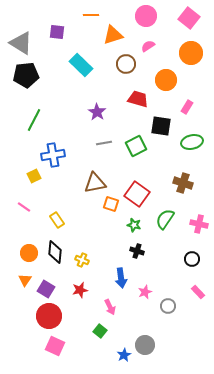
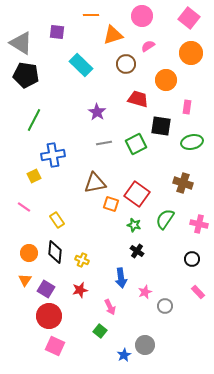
pink circle at (146, 16): moved 4 px left
black pentagon at (26, 75): rotated 15 degrees clockwise
pink rectangle at (187, 107): rotated 24 degrees counterclockwise
green square at (136, 146): moved 2 px up
black cross at (137, 251): rotated 16 degrees clockwise
gray circle at (168, 306): moved 3 px left
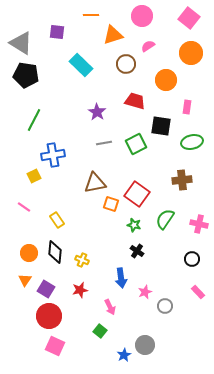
red trapezoid at (138, 99): moved 3 px left, 2 px down
brown cross at (183, 183): moved 1 px left, 3 px up; rotated 24 degrees counterclockwise
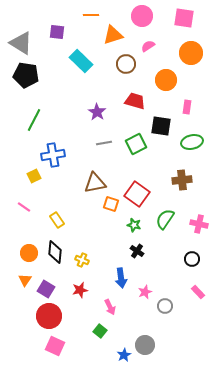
pink square at (189, 18): moved 5 px left; rotated 30 degrees counterclockwise
cyan rectangle at (81, 65): moved 4 px up
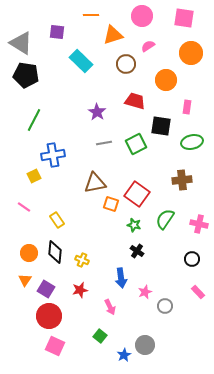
green square at (100, 331): moved 5 px down
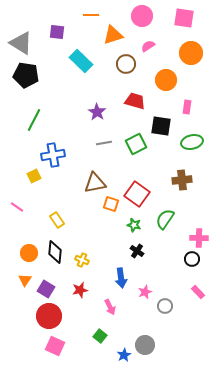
pink line at (24, 207): moved 7 px left
pink cross at (199, 224): moved 14 px down; rotated 12 degrees counterclockwise
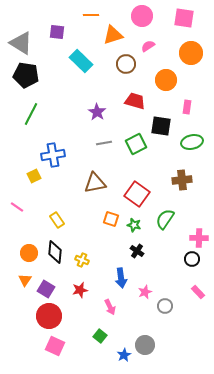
green line at (34, 120): moved 3 px left, 6 px up
orange square at (111, 204): moved 15 px down
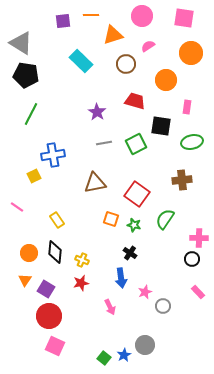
purple square at (57, 32): moved 6 px right, 11 px up; rotated 14 degrees counterclockwise
black cross at (137, 251): moved 7 px left, 2 px down
red star at (80, 290): moved 1 px right, 7 px up
gray circle at (165, 306): moved 2 px left
green square at (100, 336): moved 4 px right, 22 px down
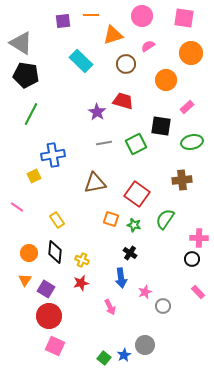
red trapezoid at (135, 101): moved 12 px left
pink rectangle at (187, 107): rotated 40 degrees clockwise
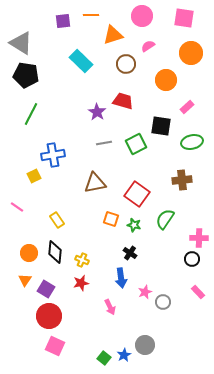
gray circle at (163, 306): moved 4 px up
